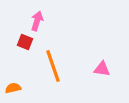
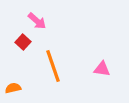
pink arrow: rotated 114 degrees clockwise
red square: moved 2 px left; rotated 21 degrees clockwise
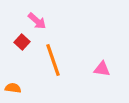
red square: moved 1 px left
orange line: moved 6 px up
orange semicircle: rotated 21 degrees clockwise
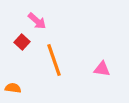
orange line: moved 1 px right
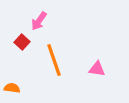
pink arrow: moved 2 px right; rotated 84 degrees clockwise
pink triangle: moved 5 px left
orange semicircle: moved 1 px left
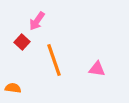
pink arrow: moved 2 px left
orange semicircle: moved 1 px right
